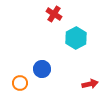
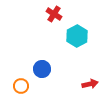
cyan hexagon: moved 1 px right, 2 px up
orange circle: moved 1 px right, 3 px down
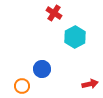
red cross: moved 1 px up
cyan hexagon: moved 2 px left, 1 px down
orange circle: moved 1 px right
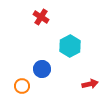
red cross: moved 13 px left, 4 px down
cyan hexagon: moved 5 px left, 9 px down
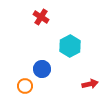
orange circle: moved 3 px right
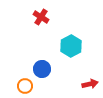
cyan hexagon: moved 1 px right
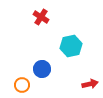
cyan hexagon: rotated 15 degrees clockwise
orange circle: moved 3 px left, 1 px up
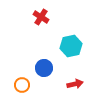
blue circle: moved 2 px right, 1 px up
red arrow: moved 15 px left
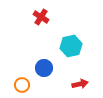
red arrow: moved 5 px right
